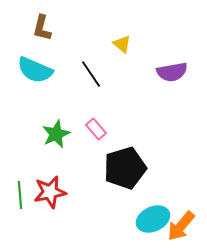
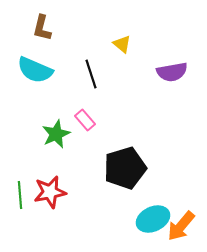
black line: rotated 16 degrees clockwise
pink rectangle: moved 11 px left, 9 px up
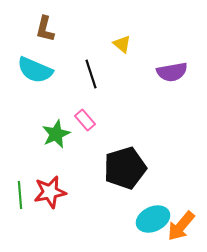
brown L-shape: moved 3 px right, 1 px down
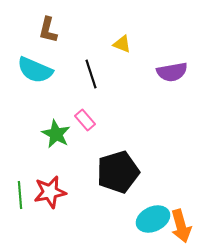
brown L-shape: moved 3 px right, 1 px down
yellow triangle: rotated 18 degrees counterclockwise
green star: rotated 20 degrees counterclockwise
black pentagon: moved 7 px left, 4 px down
orange arrow: rotated 56 degrees counterclockwise
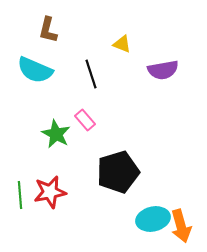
purple semicircle: moved 9 px left, 2 px up
cyan ellipse: rotated 12 degrees clockwise
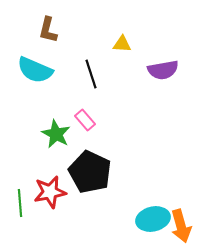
yellow triangle: rotated 18 degrees counterclockwise
black pentagon: moved 28 px left; rotated 30 degrees counterclockwise
green line: moved 8 px down
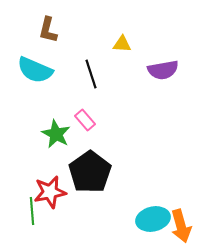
black pentagon: rotated 12 degrees clockwise
green line: moved 12 px right, 8 px down
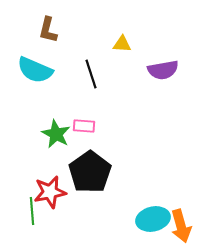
pink rectangle: moved 1 px left, 6 px down; rotated 45 degrees counterclockwise
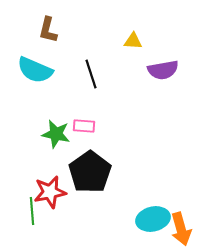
yellow triangle: moved 11 px right, 3 px up
green star: rotated 16 degrees counterclockwise
orange arrow: moved 3 px down
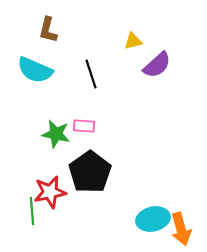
yellow triangle: rotated 18 degrees counterclockwise
purple semicircle: moved 6 px left, 5 px up; rotated 32 degrees counterclockwise
